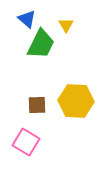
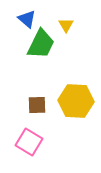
pink square: moved 3 px right
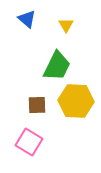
green trapezoid: moved 16 px right, 22 px down
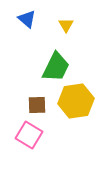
green trapezoid: moved 1 px left, 1 px down
yellow hexagon: rotated 12 degrees counterclockwise
pink square: moved 7 px up
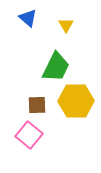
blue triangle: moved 1 px right, 1 px up
yellow hexagon: rotated 8 degrees clockwise
pink square: rotated 8 degrees clockwise
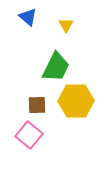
blue triangle: moved 1 px up
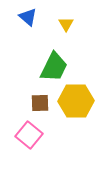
yellow triangle: moved 1 px up
green trapezoid: moved 2 px left
brown square: moved 3 px right, 2 px up
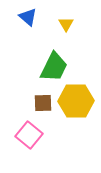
brown square: moved 3 px right
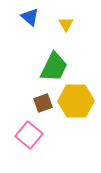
blue triangle: moved 2 px right
brown square: rotated 18 degrees counterclockwise
